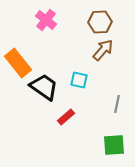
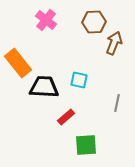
brown hexagon: moved 6 px left
brown arrow: moved 11 px right, 7 px up; rotated 20 degrees counterclockwise
black trapezoid: rotated 32 degrees counterclockwise
gray line: moved 1 px up
green square: moved 28 px left
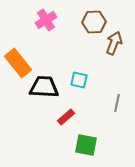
pink cross: rotated 20 degrees clockwise
green square: rotated 15 degrees clockwise
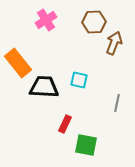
red rectangle: moved 1 px left, 7 px down; rotated 24 degrees counterclockwise
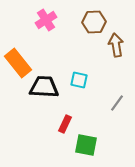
brown arrow: moved 2 px right, 2 px down; rotated 30 degrees counterclockwise
gray line: rotated 24 degrees clockwise
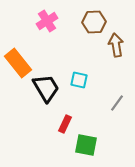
pink cross: moved 1 px right, 1 px down
black trapezoid: moved 2 px right, 1 px down; rotated 56 degrees clockwise
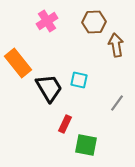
black trapezoid: moved 3 px right
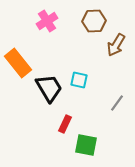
brown hexagon: moved 1 px up
brown arrow: rotated 140 degrees counterclockwise
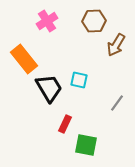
orange rectangle: moved 6 px right, 4 px up
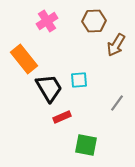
cyan square: rotated 18 degrees counterclockwise
red rectangle: moved 3 px left, 7 px up; rotated 42 degrees clockwise
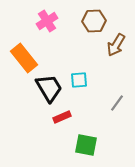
orange rectangle: moved 1 px up
